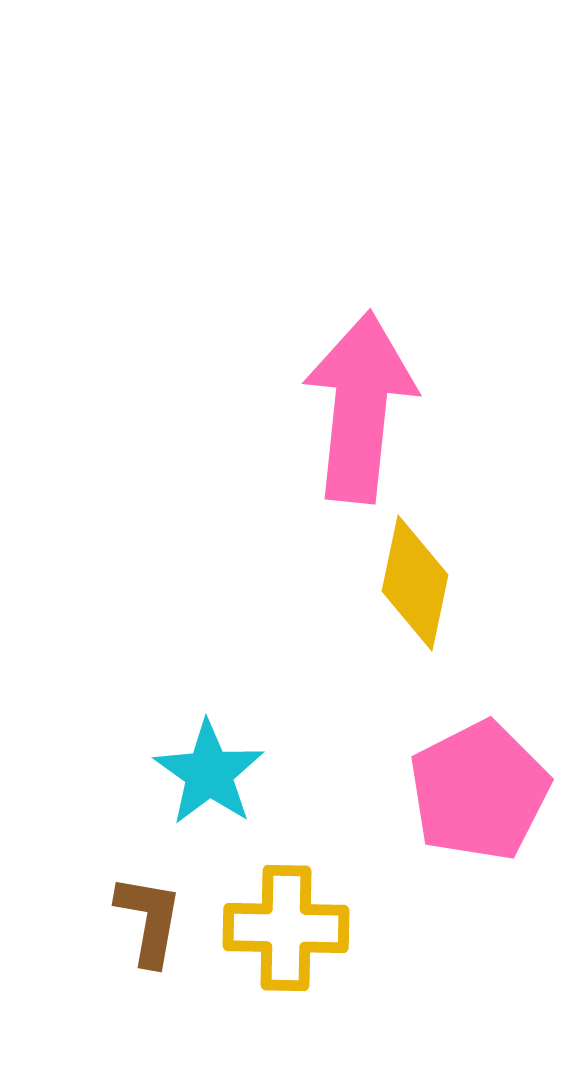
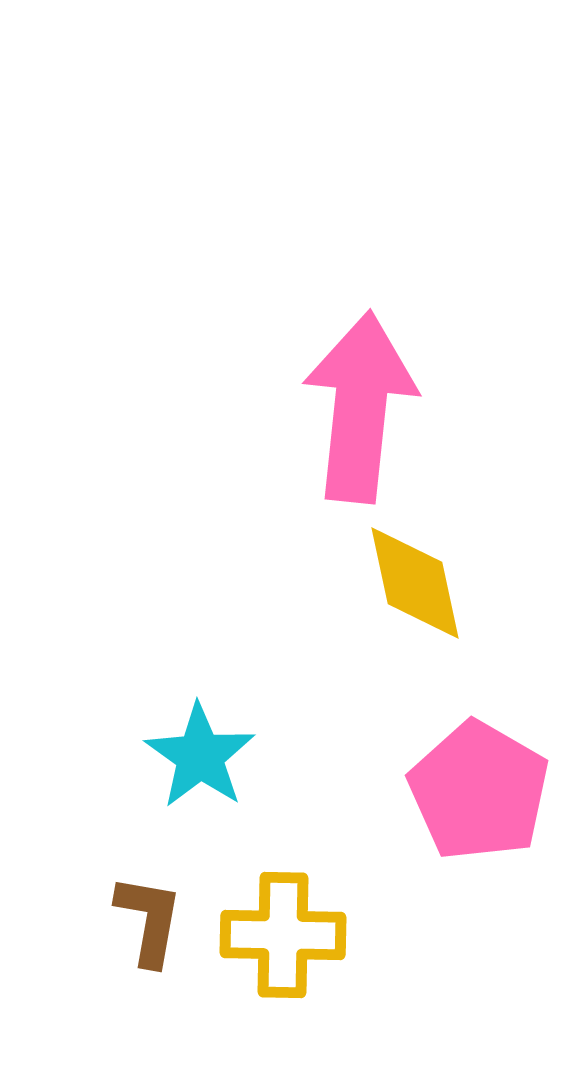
yellow diamond: rotated 24 degrees counterclockwise
cyan star: moved 9 px left, 17 px up
pink pentagon: rotated 15 degrees counterclockwise
yellow cross: moved 3 px left, 7 px down
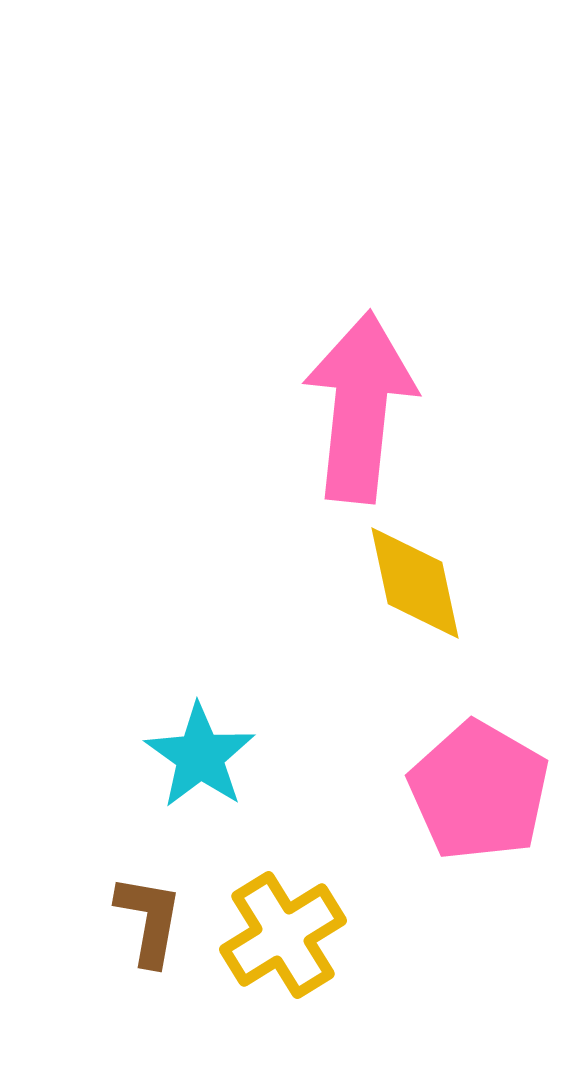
yellow cross: rotated 33 degrees counterclockwise
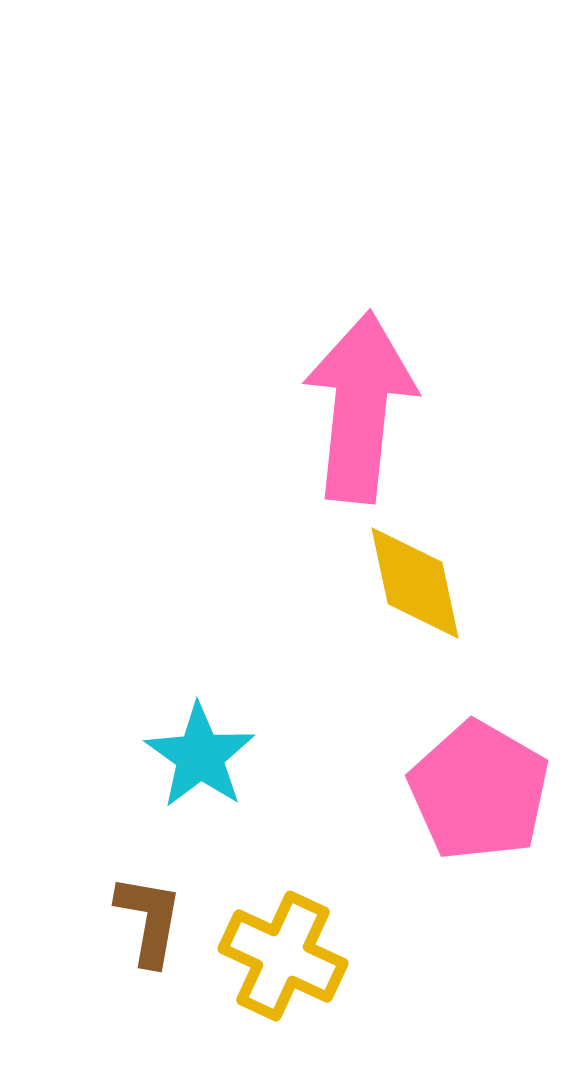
yellow cross: moved 21 px down; rotated 33 degrees counterclockwise
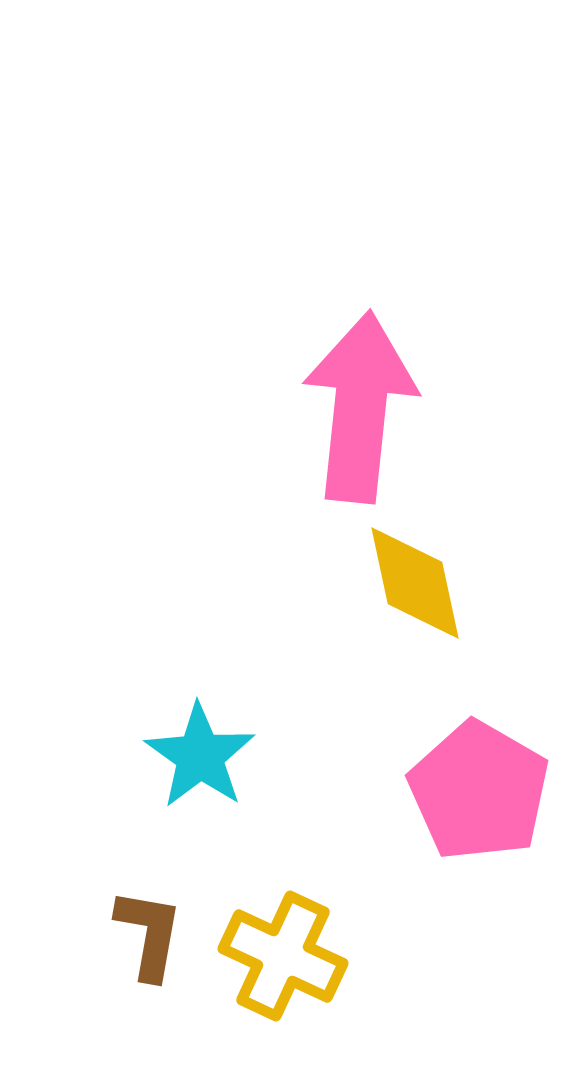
brown L-shape: moved 14 px down
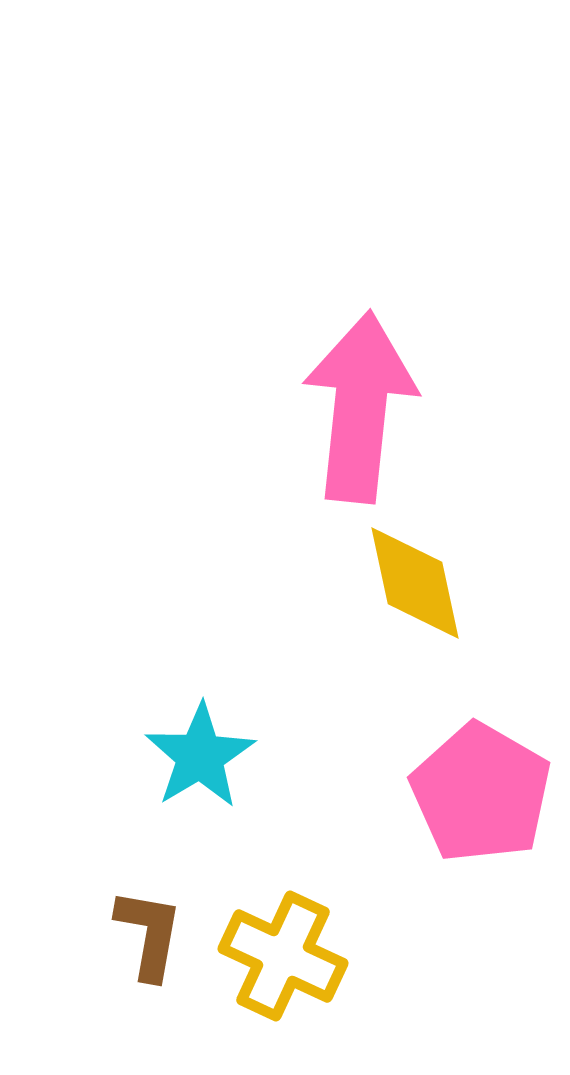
cyan star: rotated 6 degrees clockwise
pink pentagon: moved 2 px right, 2 px down
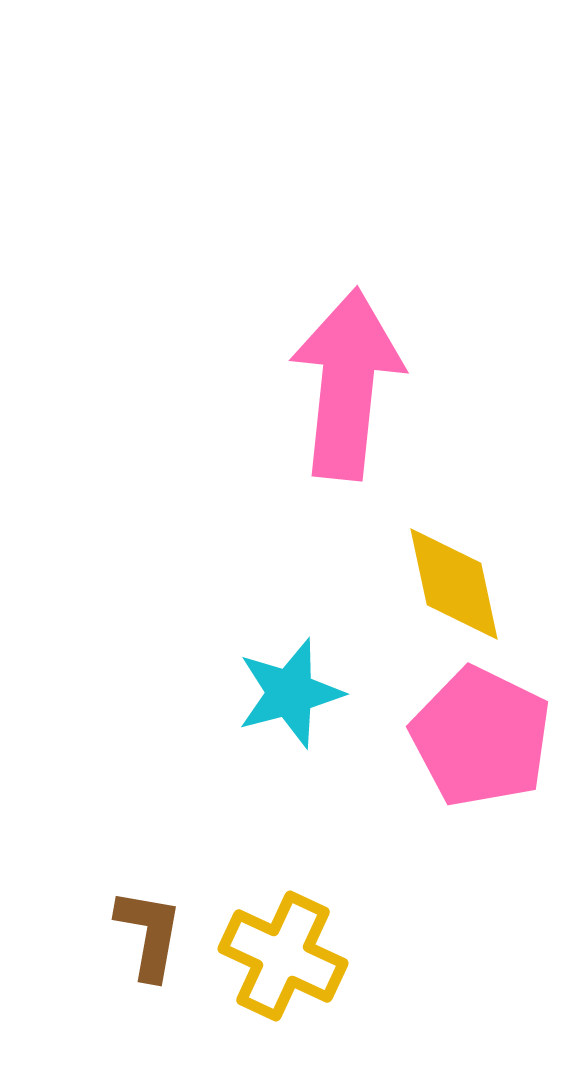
pink arrow: moved 13 px left, 23 px up
yellow diamond: moved 39 px right, 1 px down
cyan star: moved 90 px right, 63 px up; rotated 16 degrees clockwise
pink pentagon: moved 56 px up; rotated 4 degrees counterclockwise
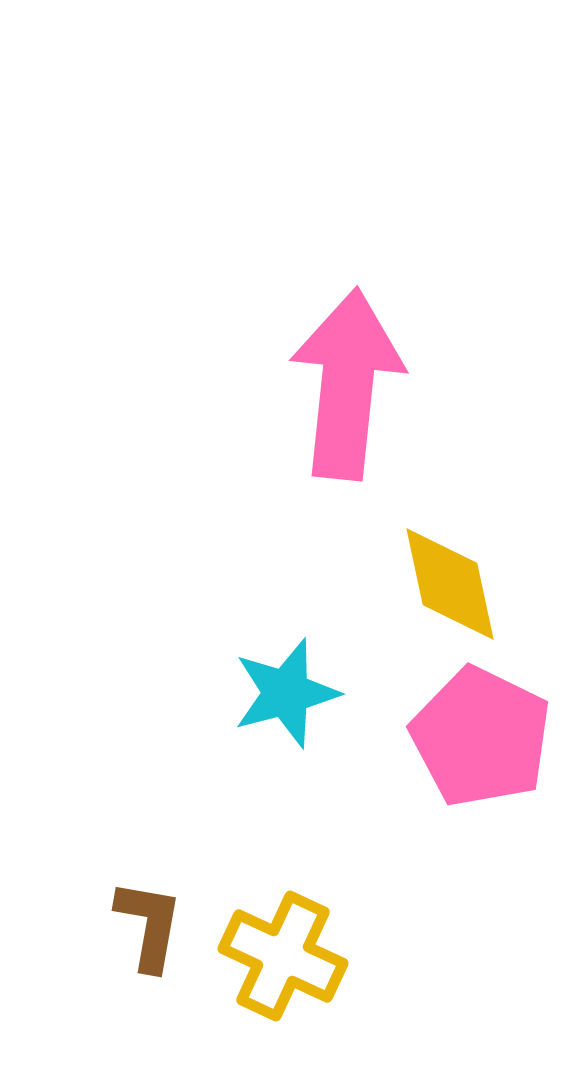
yellow diamond: moved 4 px left
cyan star: moved 4 px left
brown L-shape: moved 9 px up
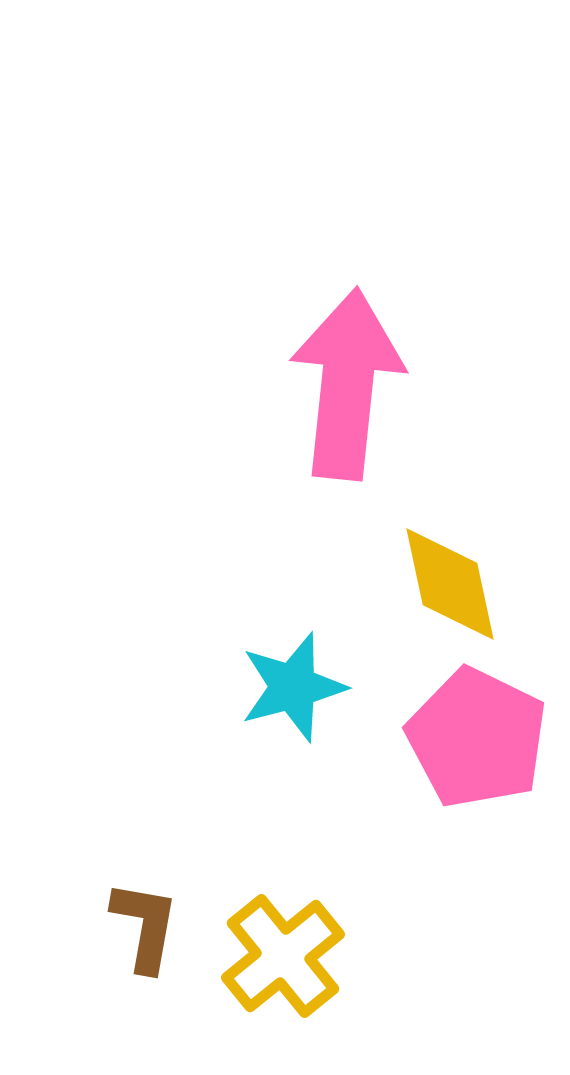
cyan star: moved 7 px right, 6 px up
pink pentagon: moved 4 px left, 1 px down
brown L-shape: moved 4 px left, 1 px down
yellow cross: rotated 26 degrees clockwise
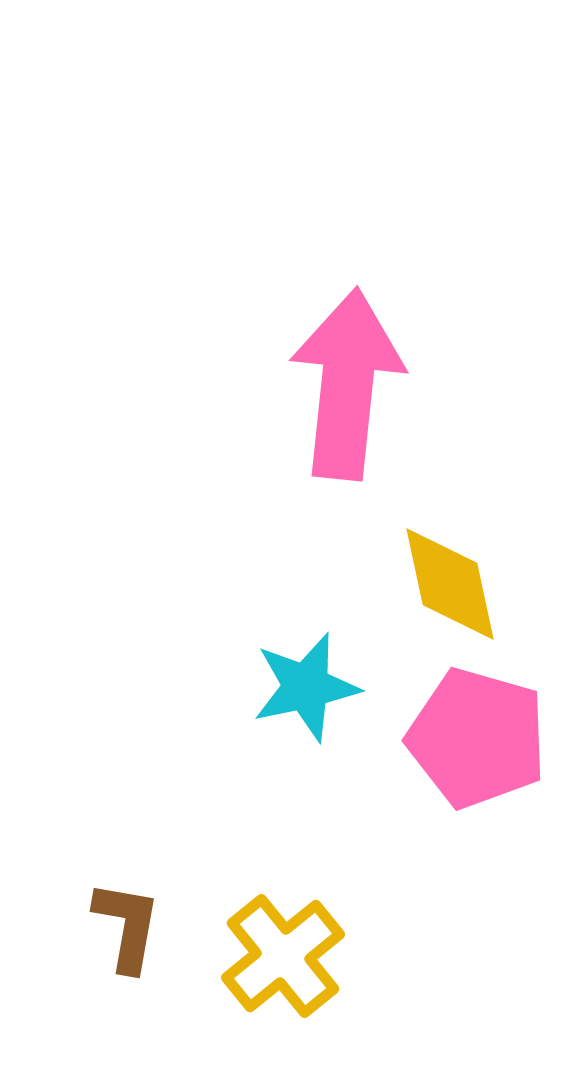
cyan star: moved 13 px right; rotated 3 degrees clockwise
pink pentagon: rotated 10 degrees counterclockwise
brown L-shape: moved 18 px left
